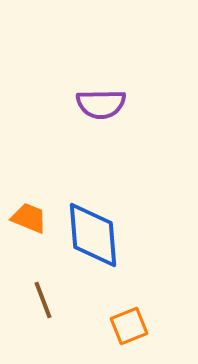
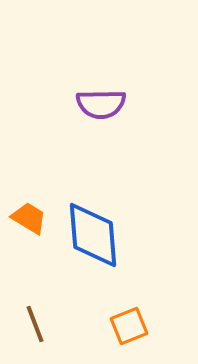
orange trapezoid: rotated 9 degrees clockwise
brown line: moved 8 px left, 24 px down
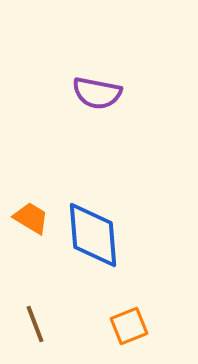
purple semicircle: moved 4 px left, 11 px up; rotated 12 degrees clockwise
orange trapezoid: moved 2 px right
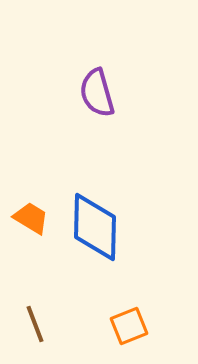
purple semicircle: rotated 63 degrees clockwise
blue diamond: moved 2 px right, 8 px up; rotated 6 degrees clockwise
